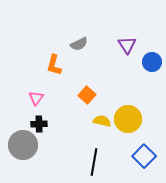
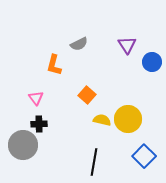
pink triangle: rotated 14 degrees counterclockwise
yellow semicircle: moved 1 px up
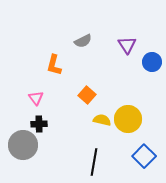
gray semicircle: moved 4 px right, 3 px up
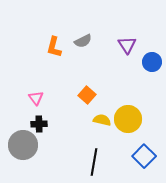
orange L-shape: moved 18 px up
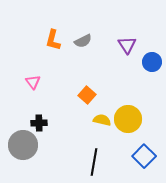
orange L-shape: moved 1 px left, 7 px up
pink triangle: moved 3 px left, 16 px up
black cross: moved 1 px up
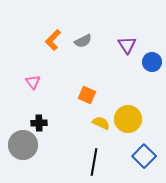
orange L-shape: rotated 30 degrees clockwise
orange square: rotated 18 degrees counterclockwise
yellow semicircle: moved 1 px left, 3 px down; rotated 12 degrees clockwise
